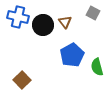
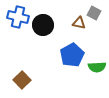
gray square: moved 1 px right
brown triangle: moved 14 px right, 1 px down; rotated 40 degrees counterclockwise
green semicircle: rotated 78 degrees counterclockwise
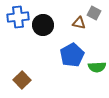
blue cross: rotated 20 degrees counterclockwise
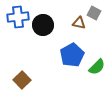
green semicircle: rotated 42 degrees counterclockwise
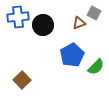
brown triangle: rotated 32 degrees counterclockwise
green semicircle: moved 1 px left
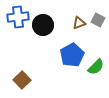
gray square: moved 4 px right, 7 px down
